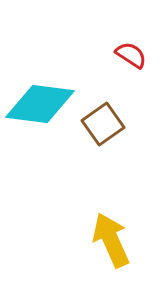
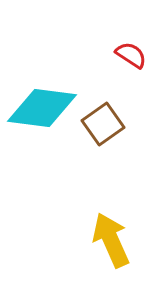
cyan diamond: moved 2 px right, 4 px down
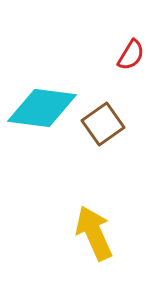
red semicircle: rotated 88 degrees clockwise
yellow arrow: moved 17 px left, 7 px up
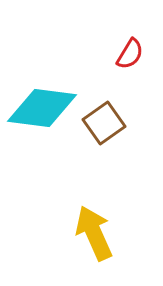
red semicircle: moved 1 px left, 1 px up
brown square: moved 1 px right, 1 px up
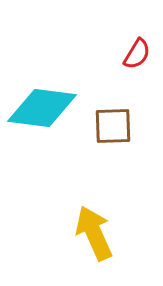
red semicircle: moved 7 px right
brown square: moved 9 px right, 3 px down; rotated 33 degrees clockwise
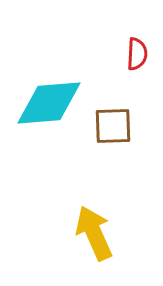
red semicircle: rotated 28 degrees counterclockwise
cyan diamond: moved 7 px right, 5 px up; rotated 12 degrees counterclockwise
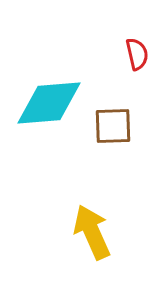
red semicircle: rotated 16 degrees counterclockwise
yellow arrow: moved 2 px left, 1 px up
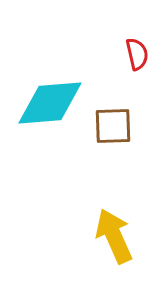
cyan diamond: moved 1 px right
yellow arrow: moved 22 px right, 4 px down
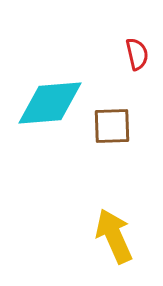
brown square: moved 1 px left
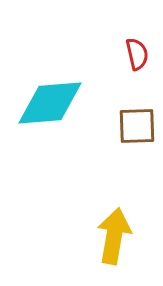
brown square: moved 25 px right
yellow arrow: rotated 34 degrees clockwise
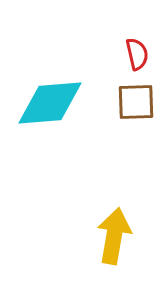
brown square: moved 1 px left, 24 px up
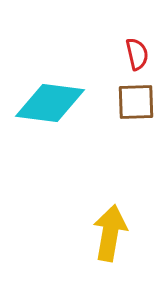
cyan diamond: rotated 12 degrees clockwise
yellow arrow: moved 4 px left, 3 px up
